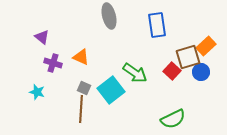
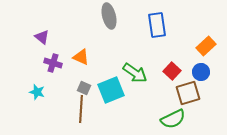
brown square: moved 36 px down
cyan square: rotated 16 degrees clockwise
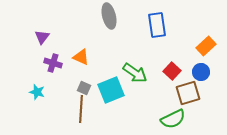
purple triangle: rotated 28 degrees clockwise
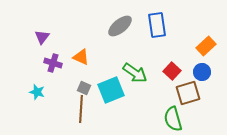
gray ellipse: moved 11 px right, 10 px down; rotated 65 degrees clockwise
blue circle: moved 1 px right
green semicircle: rotated 100 degrees clockwise
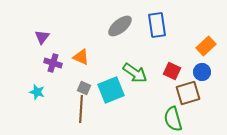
red square: rotated 18 degrees counterclockwise
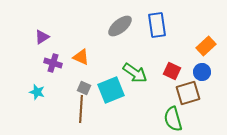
purple triangle: rotated 21 degrees clockwise
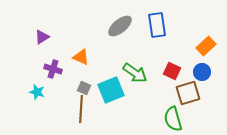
purple cross: moved 6 px down
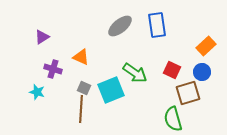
red square: moved 1 px up
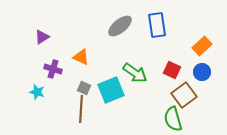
orange rectangle: moved 4 px left
brown square: moved 4 px left, 2 px down; rotated 20 degrees counterclockwise
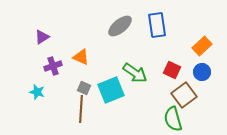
purple cross: moved 3 px up; rotated 36 degrees counterclockwise
